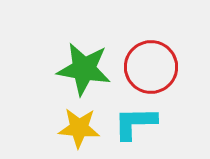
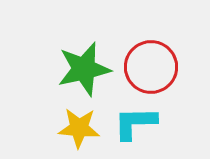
green star: rotated 22 degrees counterclockwise
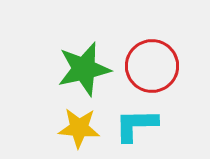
red circle: moved 1 px right, 1 px up
cyan L-shape: moved 1 px right, 2 px down
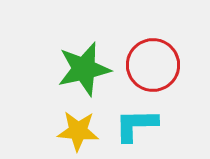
red circle: moved 1 px right, 1 px up
yellow star: moved 1 px left, 3 px down
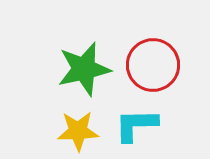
yellow star: rotated 6 degrees counterclockwise
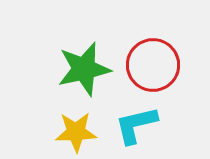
cyan L-shape: rotated 12 degrees counterclockwise
yellow star: moved 2 px left, 1 px down
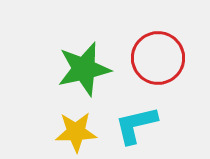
red circle: moved 5 px right, 7 px up
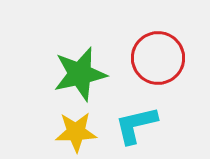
green star: moved 4 px left, 5 px down
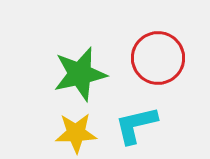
yellow star: moved 1 px down
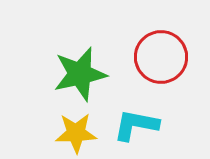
red circle: moved 3 px right, 1 px up
cyan L-shape: rotated 24 degrees clockwise
